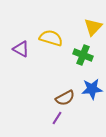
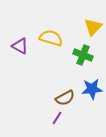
purple triangle: moved 1 px left, 3 px up
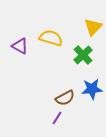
green cross: rotated 24 degrees clockwise
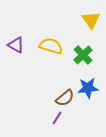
yellow triangle: moved 2 px left, 7 px up; rotated 18 degrees counterclockwise
yellow semicircle: moved 8 px down
purple triangle: moved 4 px left, 1 px up
blue star: moved 4 px left, 1 px up
brown semicircle: rotated 12 degrees counterclockwise
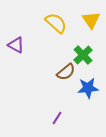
yellow semicircle: moved 5 px right, 23 px up; rotated 25 degrees clockwise
brown semicircle: moved 1 px right, 26 px up
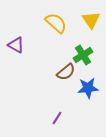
green cross: rotated 12 degrees clockwise
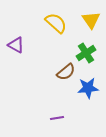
green cross: moved 3 px right, 2 px up
purple line: rotated 48 degrees clockwise
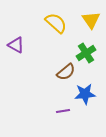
blue star: moved 3 px left, 6 px down
purple line: moved 6 px right, 7 px up
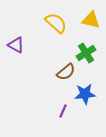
yellow triangle: rotated 42 degrees counterclockwise
purple line: rotated 56 degrees counterclockwise
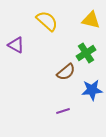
yellow semicircle: moved 9 px left, 2 px up
blue star: moved 7 px right, 4 px up
purple line: rotated 48 degrees clockwise
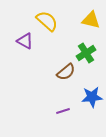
purple triangle: moved 9 px right, 4 px up
blue star: moved 7 px down
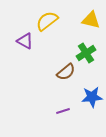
yellow semicircle: rotated 80 degrees counterclockwise
